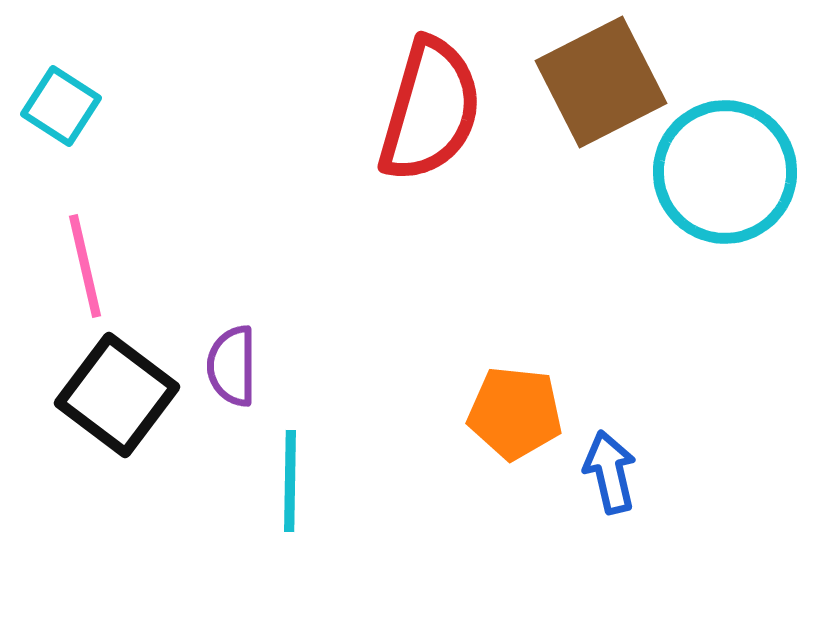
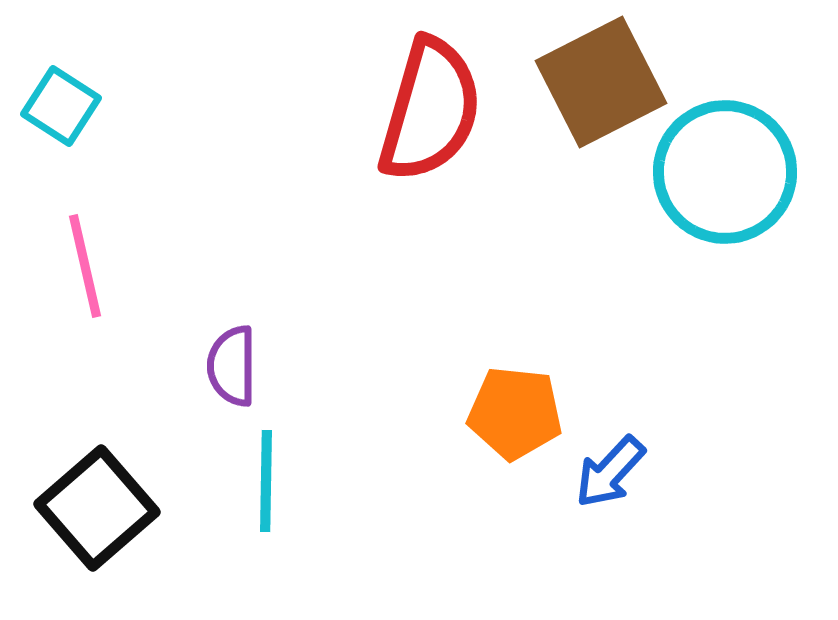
black square: moved 20 px left, 113 px down; rotated 12 degrees clockwise
blue arrow: rotated 124 degrees counterclockwise
cyan line: moved 24 px left
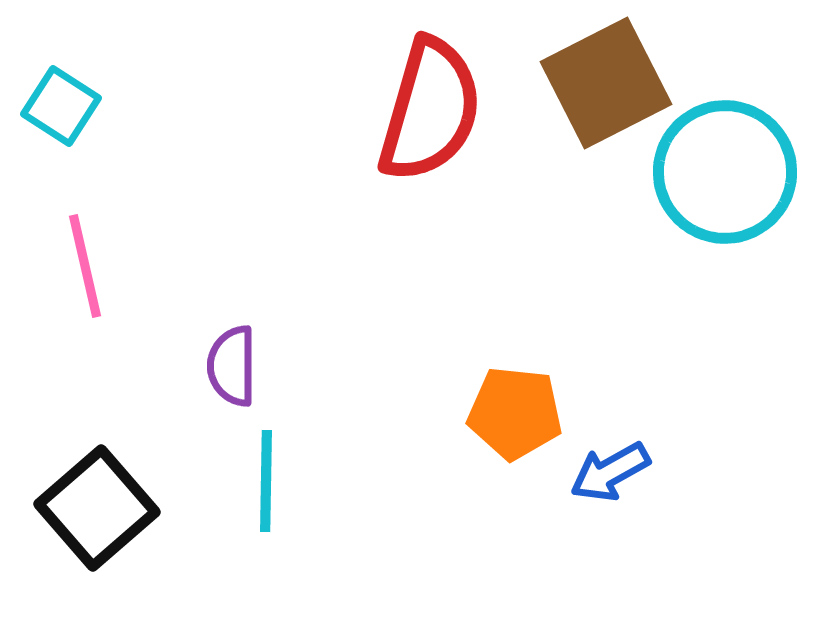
brown square: moved 5 px right, 1 px down
blue arrow: rotated 18 degrees clockwise
